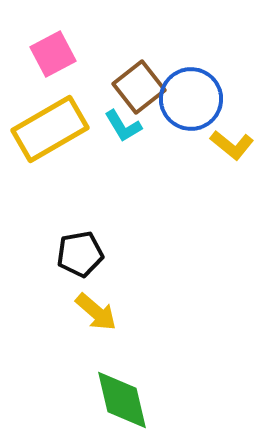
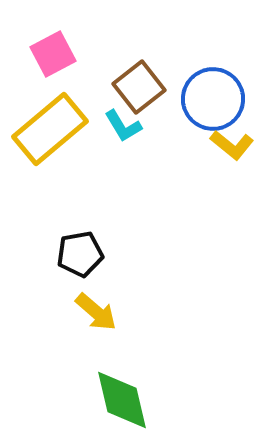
blue circle: moved 22 px right
yellow rectangle: rotated 10 degrees counterclockwise
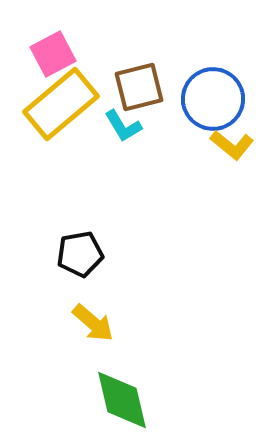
brown square: rotated 24 degrees clockwise
yellow rectangle: moved 11 px right, 25 px up
yellow arrow: moved 3 px left, 11 px down
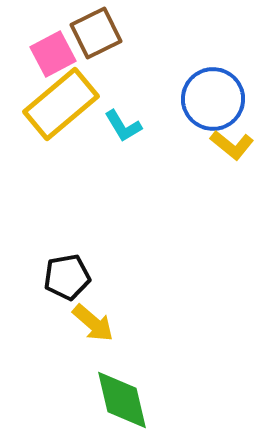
brown square: moved 43 px left, 54 px up; rotated 12 degrees counterclockwise
black pentagon: moved 13 px left, 23 px down
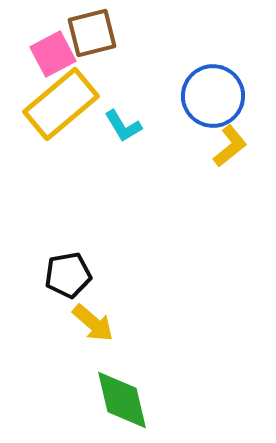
brown square: moved 4 px left; rotated 12 degrees clockwise
blue circle: moved 3 px up
yellow L-shape: moved 2 px left, 1 px down; rotated 78 degrees counterclockwise
black pentagon: moved 1 px right, 2 px up
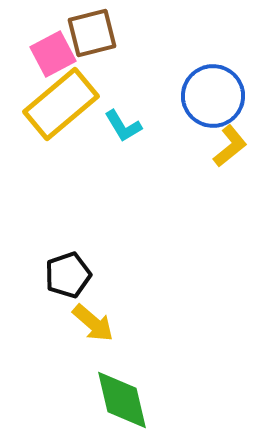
black pentagon: rotated 9 degrees counterclockwise
